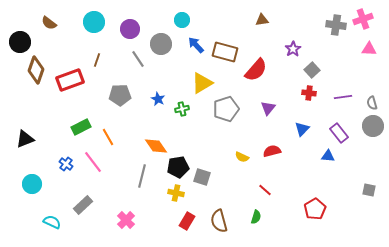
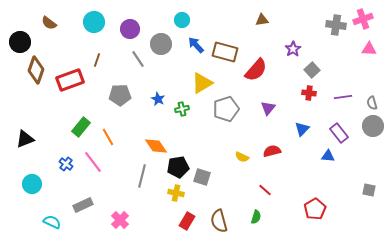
green rectangle at (81, 127): rotated 24 degrees counterclockwise
gray rectangle at (83, 205): rotated 18 degrees clockwise
pink cross at (126, 220): moved 6 px left
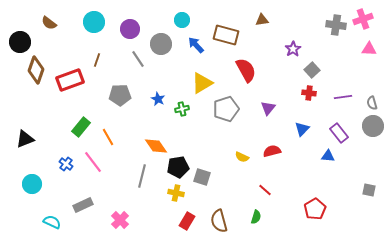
brown rectangle at (225, 52): moved 1 px right, 17 px up
red semicircle at (256, 70): moved 10 px left; rotated 70 degrees counterclockwise
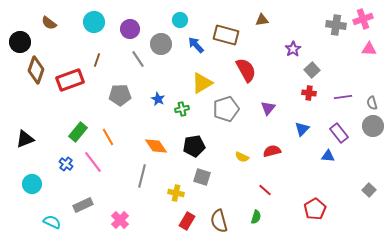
cyan circle at (182, 20): moved 2 px left
green rectangle at (81, 127): moved 3 px left, 5 px down
black pentagon at (178, 167): moved 16 px right, 21 px up
gray square at (369, 190): rotated 32 degrees clockwise
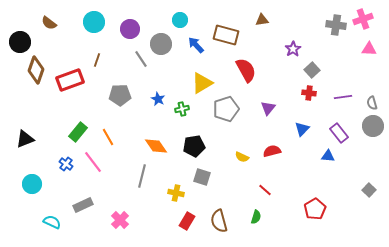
gray line at (138, 59): moved 3 px right
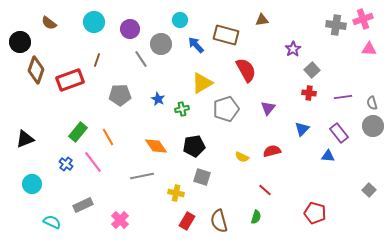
gray line at (142, 176): rotated 65 degrees clockwise
red pentagon at (315, 209): moved 4 px down; rotated 25 degrees counterclockwise
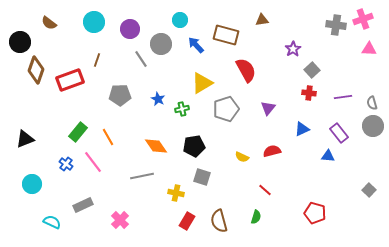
blue triangle at (302, 129): rotated 21 degrees clockwise
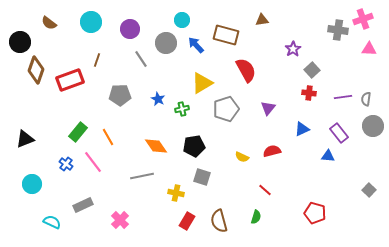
cyan circle at (180, 20): moved 2 px right
cyan circle at (94, 22): moved 3 px left
gray cross at (336, 25): moved 2 px right, 5 px down
gray circle at (161, 44): moved 5 px right, 1 px up
gray semicircle at (372, 103): moved 6 px left, 4 px up; rotated 24 degrees clockwise
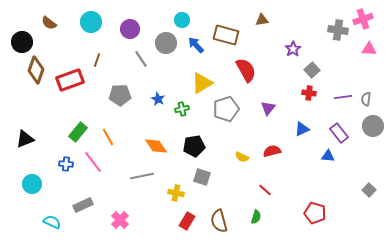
black circle at (20, 42): moved 2 px right
blue cross at (66, 164): rotated 32 degrees counterclockwise
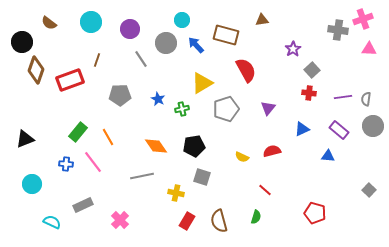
purple rectangle at (339, 133): moved 3 px up; rotated 12 degrees counterclockwise
